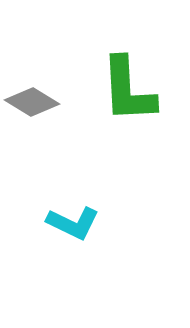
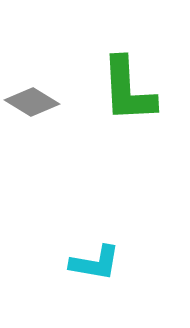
cyan L-shape: moved 22 px right, 40 px down; rotated 16 degrees counterclockwise
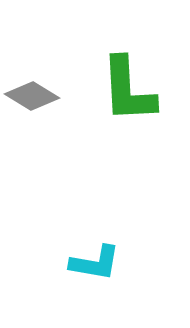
gray diamond: moved 6 px up
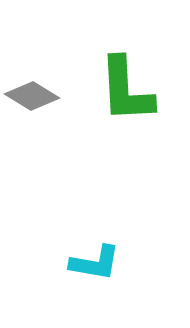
green L-shape: moved 2 px left
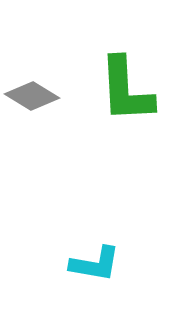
cyan L-shape: moved 1 px down
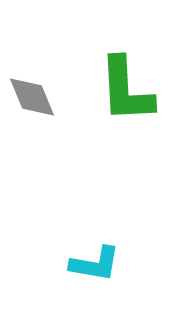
gray diamond: moved 1 px down; rotated 36 degrees clockwise
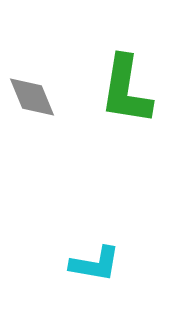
green L-shape: rotated 12 degrees clockwise
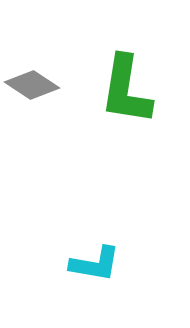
gray diamond: moved 12 px up; rotated 34 degrees counterclockwise
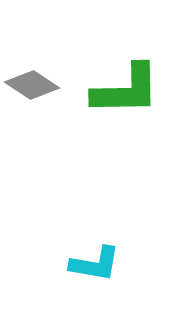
green L-shape: rotated 100 degrees counterclockwise
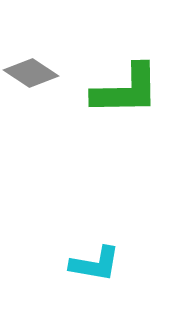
gray diamond: moved 1 px left, 12 px up
